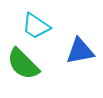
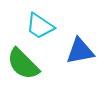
cyan trapezoid: moved 4 px right
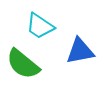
green semicircle: rotated 6 degrees counterclockwise
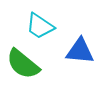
blue triangle: rotated 16 degrees clockwise
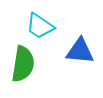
green semicircle: rotated 120 degrees counterclockwise
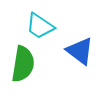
blue triangle: rotated 32 degrees clockwise
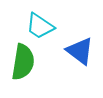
green semicircle: moved 2 px up
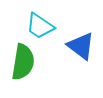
blue triangle: moved 1 px right, 5 px up
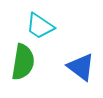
blue triangle: moved 21 px down
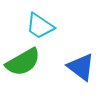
green semicircle: rotated 51 degrees clockwise
